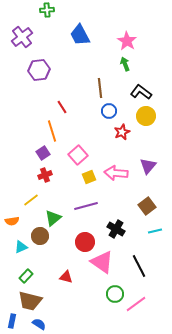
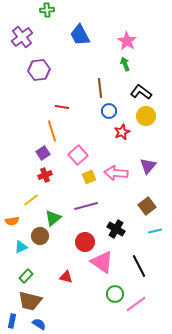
red line: rotated 48 degrees counterclockwise
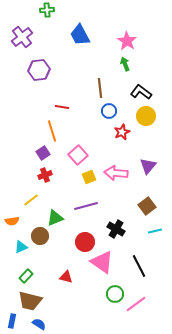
green triangle: moved 2 px right; rotated 18 degrees clockwise
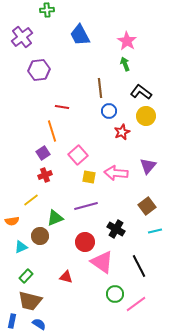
yellow square: rotated 32 degrees clockwise
